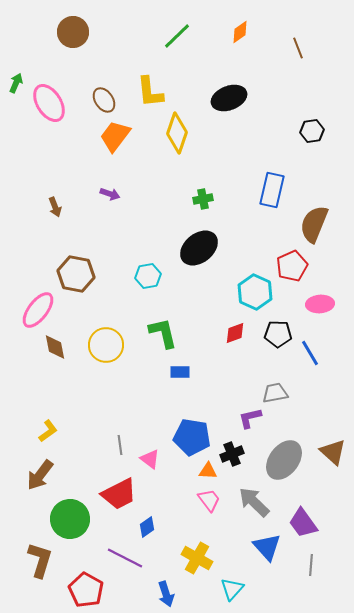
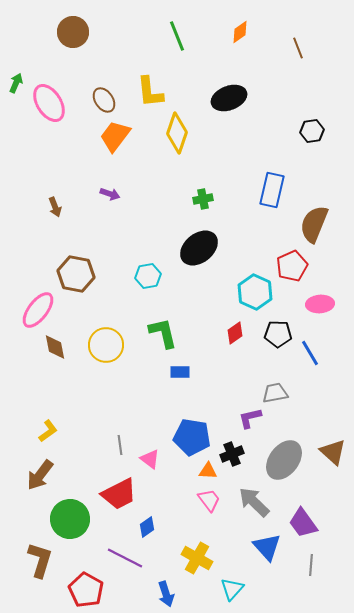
green line at (177, 36): rotated 68 degrees counterclockwise
red diamond at (235, 333): rotated 15 degrees counterclockwise
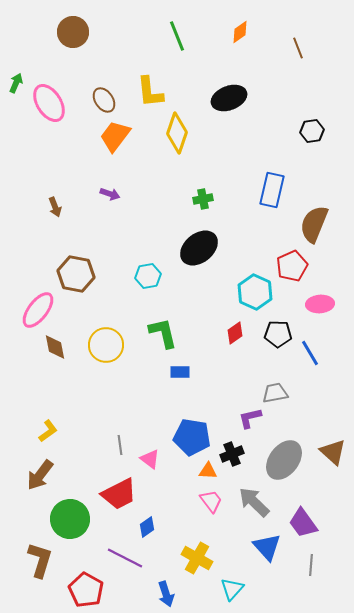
pink trapezoid at (209, 500): moved 2 px right, 1 px down
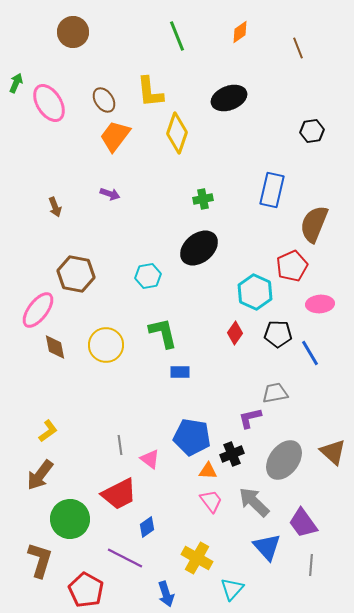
red diamond at (235, 333): rotated 20 degrees counterclockwise
